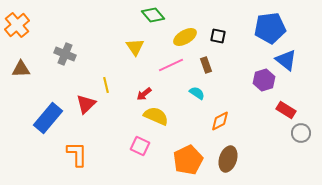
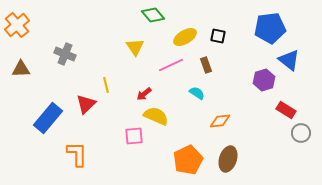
blue triangle: moved 3 px right
orange diamond: rotated 20 degrees clockwise
pink square: moved 6 px left, 10 px up; rotated 30 degrees counterclockwise
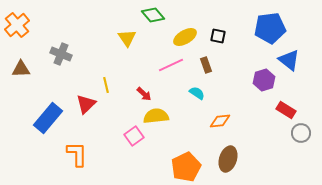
yellow triangle: moved 8 px left, 9 px up
gray cross: moved 4 px left
red arrow: rotated 98 degrees counterclockwise
yellow semicircle: rotated 30 degrees counterclockwise
pink square: rotated 30 degrees counterclockwise
orange pentagon: moved 2 px left, 7 px down
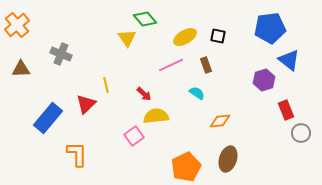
green diamond: moved 8 px left, 4 px down
red rectangle: rotated 36 degrees clockwise
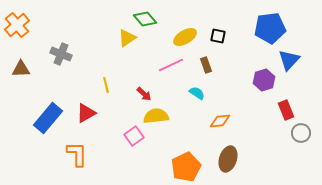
yellow triangle: rotated 30 degrees clockwise
blue triangle: rotated 35 degrees clockwise
red triangle: moved 9 px down; rotated 15 degrees clockwise
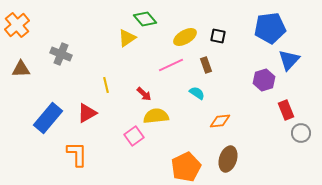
red triangle: moved 1 px right
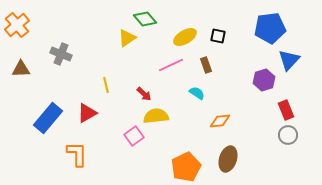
gray circle: moved 13 px left, 2 px down
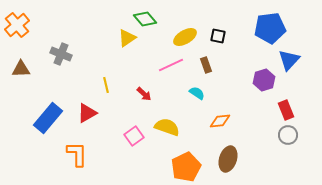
yellow semicircle: moved 11 px right, 11 px down; rotated 25 degrees clockwise
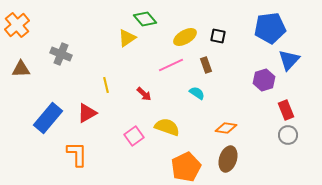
orange diamond: moved 6 px right, 7 px down; rotated 15 degrees clockwise
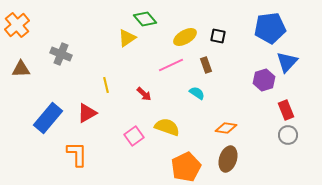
blue triangle: moved 2 px left, 2 px down
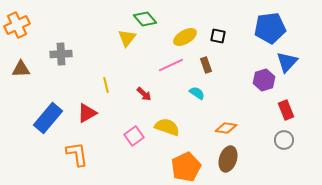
orange cross: rotated 15 degrees clockwise
yellow triangle: rotated 18 degrees counterclockwise
gray cross: rotated 25 degrees counterclockwise
gray circle: moved 4 px left, 5 px down
orange L-shape: rotated 8 degrees counterclockwise
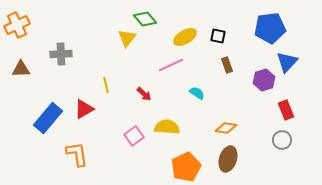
brown rectangle: moved 21 px right
red triangle: moved 3 px left, 4 px up
yellow semicircle: rotated 15 degrees counterclockwise
gray circle: moved 2 px left
